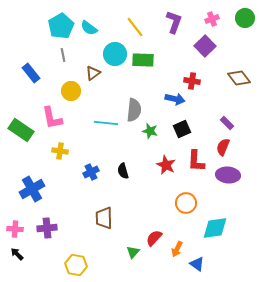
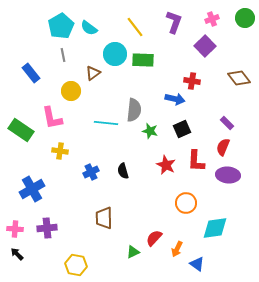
green triangle at (133, 252): rotated 24 degrees clockwise
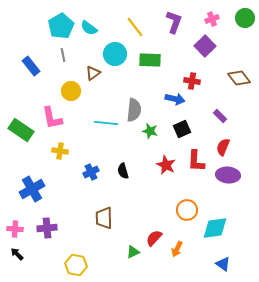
green rectangle at (143, 60): moved 7 px right
blue rectangle at (31, 73): moved 7 px up
purple rectangle at (227, 123): moved 7 px left, 7 px up
orange circle at (186, 203): moved 1 px right, 7 px down
blue triangle at (197, 264): moved 26 px right
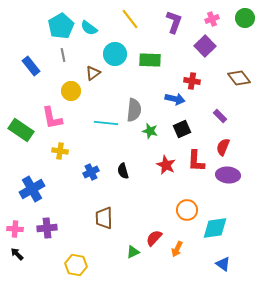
yellow line at (135, 27): moved 5 px left, 8 px up
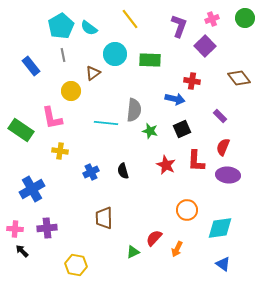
purple L-shape at (174, 22): moved 5 px right, 4 px down
cyan diamond at (215, 228): moved 5 px right
black arrow at (17, 254): moved 5 px right, 3 px up
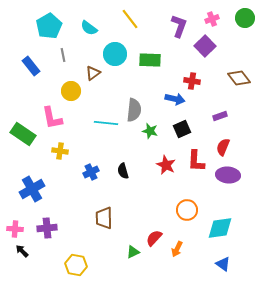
cyan pentagon at (61, 26): moved 12 px left
purple rectangle at (220, 116): rotated 64 degrees counterclockwise
green rectangle at (21, 130): moved 2 px right, 4 px down
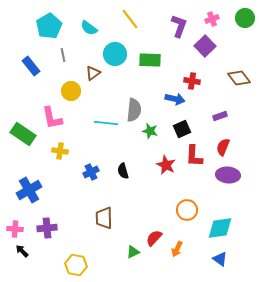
red L-shape at (196, 161): moved 2 px left, 5 px up
blue cross at (32, 189): moved 3 px left, 1 px down
blue triangle at (223, 264): moved 3 px left, 5 px up
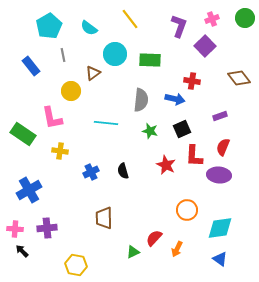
gray semicircle at (134, 110): moved 7 px right, 10 px up
purple ellipse at (228, 175): moved 9 px left
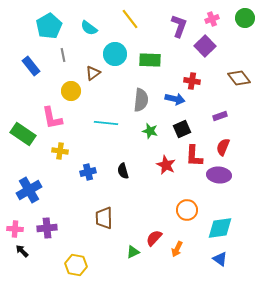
blue cross at (91, 172): moved 3 px left; rotated 14 degrees clockwise
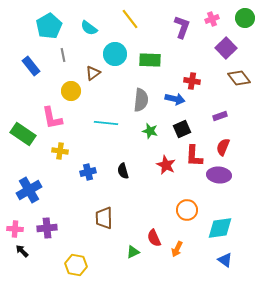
purple L-shape at (179, 26): moved 3 px right, 1 px down
purple square at (205, 46): moved 21 px right, 2 px down
red semicircle at (154, 238): rotated 66 degrees counterclockwise
blue triangle at (220, 259): moved 5 px right, 1 px down
